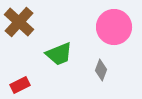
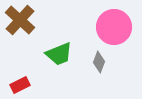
brown cross: moved 1 px right, 2 px up
gray diamond: moved 2 px left, 8 px up
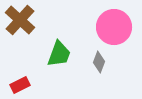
green trapezoid: rotated 48 degrees counterclockwise
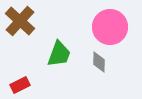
brown cross: moved 1 px down
pink circle: moved 4 px left
gray diamond: rotated 20 degrees counterclockwise
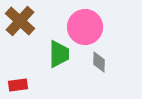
pink circle: moved 25 px left
green trapezoid: rotated 20 degrees counterclockwise
red rectangle: moved 2 px left; rotated 18 degrees clockwise
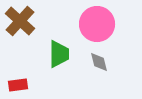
pink circle: moved 12 px right, 3 px up
gray diamond: rotated 15 degrees counterclockwise
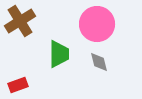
brown cross: rotated 16 degrees clockwise
red rectangle: rotated 12 degrees counterclockwise
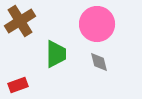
green trapezoid: moved 3 px left
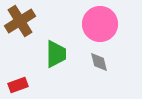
pink circle: moved 3 px right
